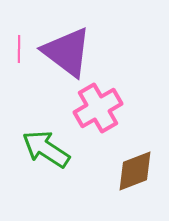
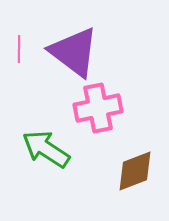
purple triangle: moved 7 px right
pink cross: rotated 18 degrees clockwise
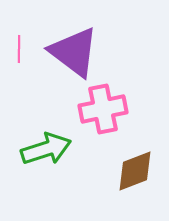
pink cross: moved 5 px right, 1 px down
green arrow: rotated 129 degrees clockwise
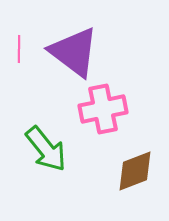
green arrow: rotated 69 degrees clockwise
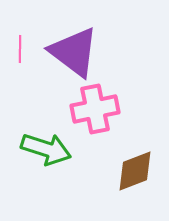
pink line: moved 1 px right
pink cross: moved 8 px left
green arrow: rotated 33 degrees counterclockwise
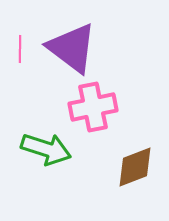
purple triangle: moved 2 px left, 4 px up
pink cross: moved 2 px left, 2 px up
brown diamond: moved 4 px up
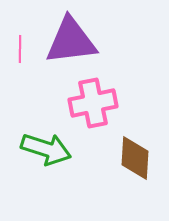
purple triangle: moved 1 px left, 7 px up; rotated 44 degrees counterclockwise
pink cross: moved 4 px up
brown diamond: moved 9 px up; rotated 66 degrees counterclockwise
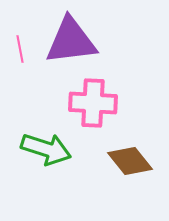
pink line: rotated 12 degrees counterclockwise
pink cross: rotated 15 degrees clockwise
brown diamond: moved 5 px left, 3 px down; rotated 42 degrees counterclockwise
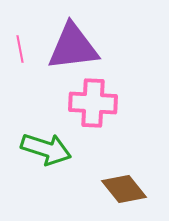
purple triangle: moved 2 px right, 6 px down
brown diamond: moved 6 px left, 28 px down
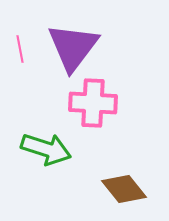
purple triangle: rotated 46 degrees counterclockwise
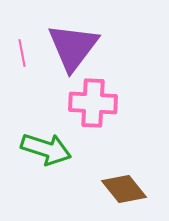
pink line: moved 2 px right, 4 px down
